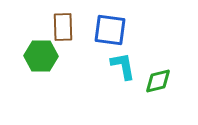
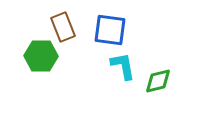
brown rectangle: rotated 20 degrees counterclockwise
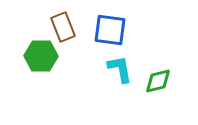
cyan L-shape: moved 3 px left, 3 px down
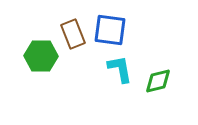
brown rectangle: moved 10 px right, 7 px down
